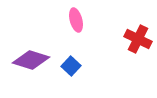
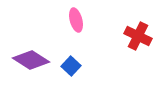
red cross: moved 3 px up
purple diamond: rotated 15 degrees clockwise
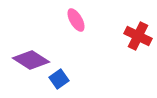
pink ellipse: rotated 15 degrees counterclockwise
blue square: moved 12 px left, 13 px down; rotated 12 degrees clockwise
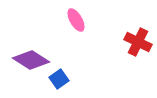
red cross: moved 6 px down
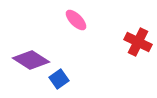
pink ellipse: rotated 15 degrees counterclockwise
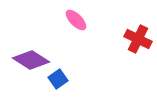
red cross: moved 3 px up
blue square: moved 1 px left
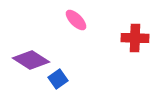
red cross: moved 3 px left, 1 px up; rotated 24 degrees counterclockwise
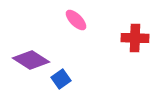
blue square: moved 3 px right
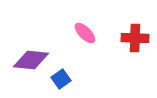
pink ellipse: moved 9 px right, 13 px down
purple diamond: rotated 27 degrees counterclockwise
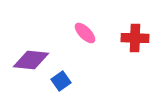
blue square: moved 2 px down
